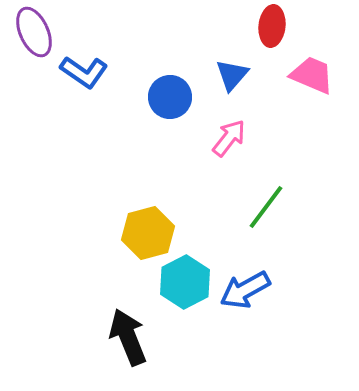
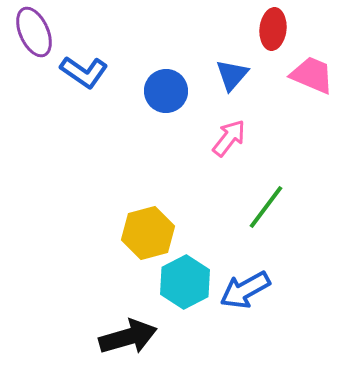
red ellipse: moved 1 px right, 3 px down
blue circle: moved 4 px left, 6 px up
black arrow: rotated 96 degrees clockwise
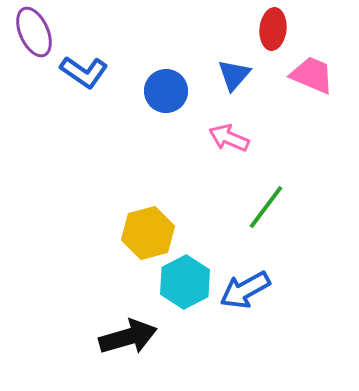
blue triangle: moved 2 px right
pink arrow: rotated 105 degrees counterclockwise
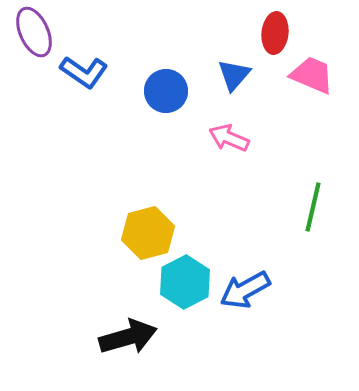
red ellipse: moved 2 px right, 4 px down
green line: moved 47 px right; rotated 24 degrees counterclockwise
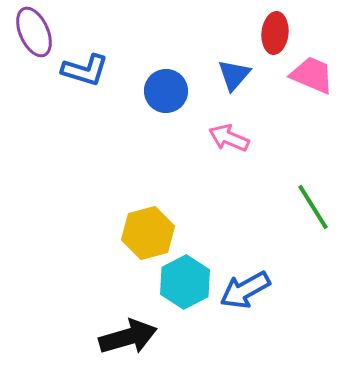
blue L-shape: moved 1 px right, 2 px up; rotated 18 degrees counterclockwise
green line: rotated 45 degrees counterclockwise
